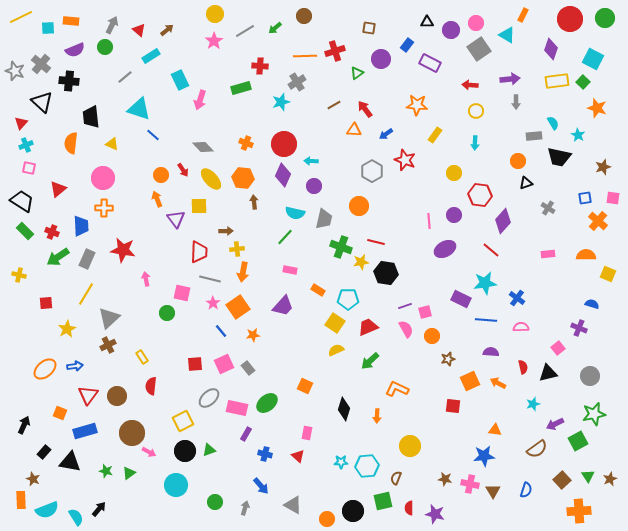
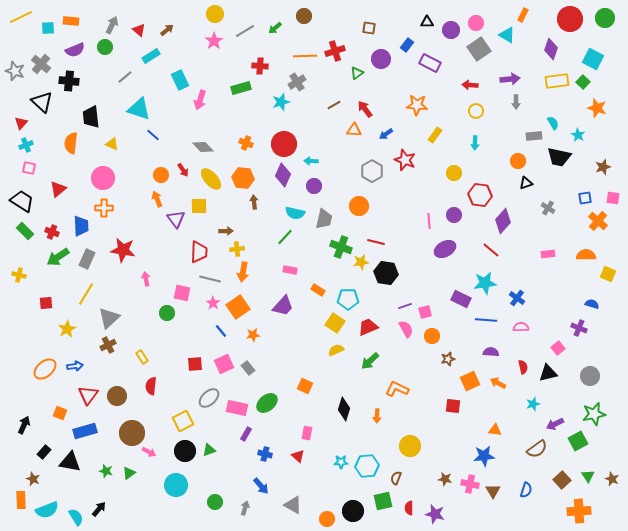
brown star at (610, 479): moved 2 px right; rotated 24 degrees counterclockwise
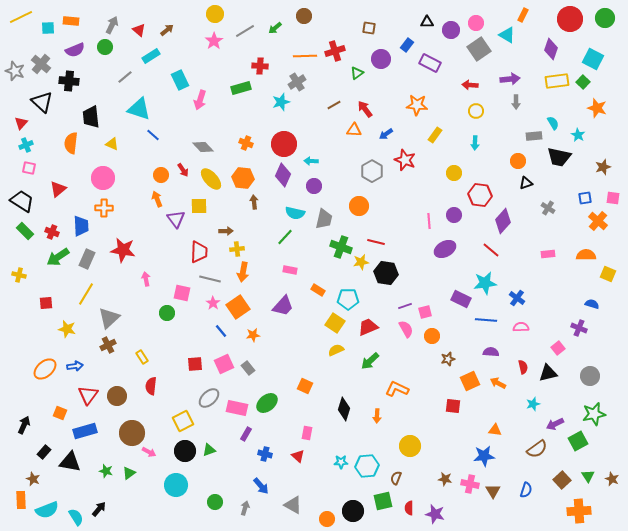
yellow star at (67, 329): rotated 30 degrees counterclockwise
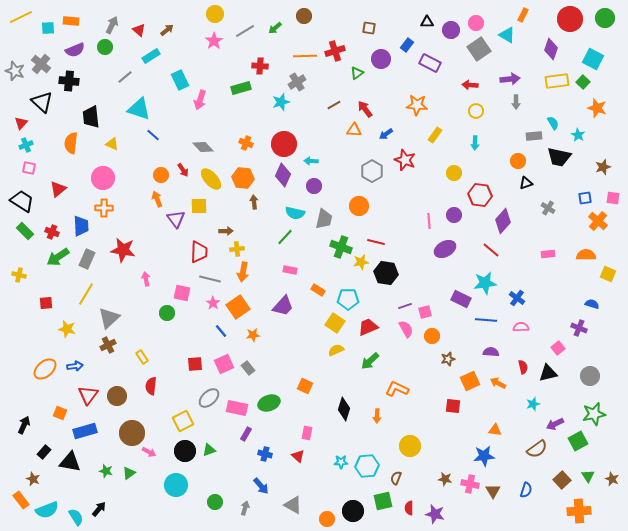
green ellipse at (267, 403): moved 2 px right; rotated 20 degrees clockwise
orange rectangle at (21, 500): rotated 36 degrees counterclockwise
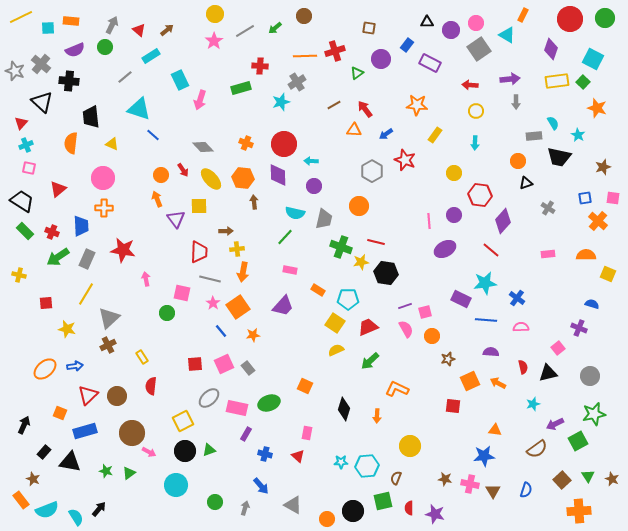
purple diamond at (283, 175): moved 5 px left; rotated 25 degrees counterclockwise
red triangle at (88, 395): rotated 10 degrees clockwise
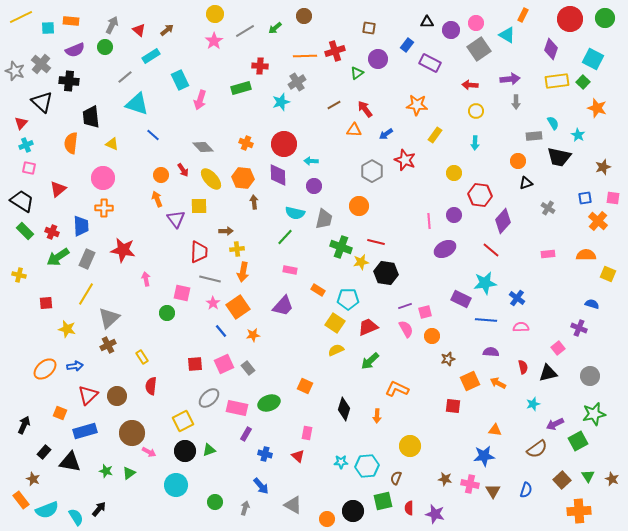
purple circle at (381, 59): moved 3 px left
cyan triangle at (139, 109): moved 2 px left, 5 px up
